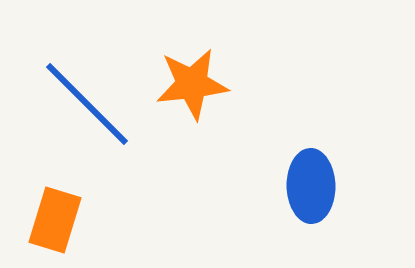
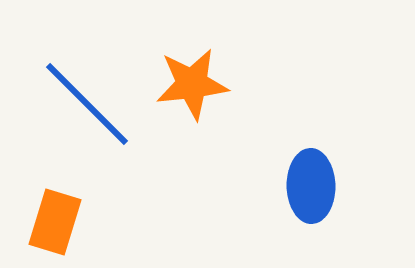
orange rectangle: moved 2 px down
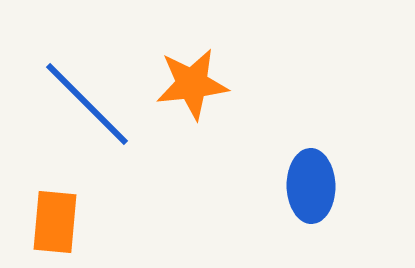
orange rectangle: rotated 12 degrees counterclockwise
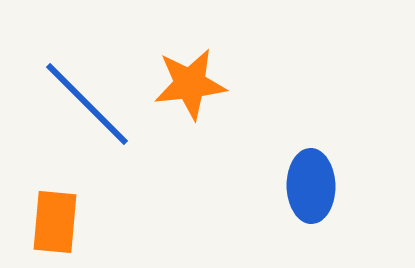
orange star: moved 2 px left
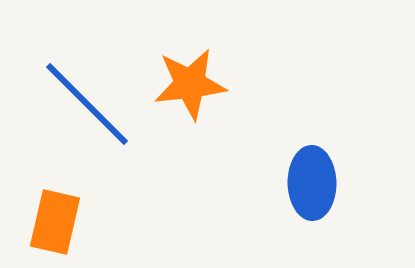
blue ellipse: moved 1 px right, 3 px up
orange rectangle: rotated 8 degrees clockwise
